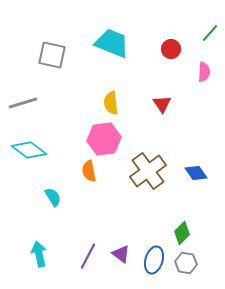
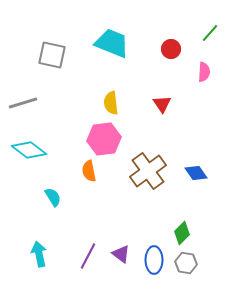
blue ellipse: rotated 16 degrees counterclockwise
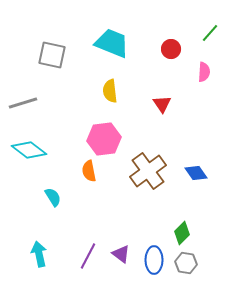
yellow semicircle: moved 1 px left, 12 px up
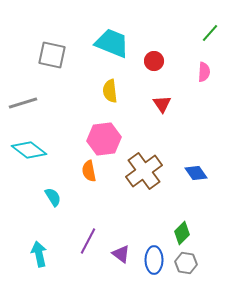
red circle: moved 17 px left, 12 px down
brown cross: moved 4 px left
purple line: moved 15 px up
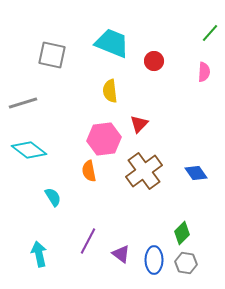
red triangle: moved 23 px left, 20 px down; rotated 18 degrees clockwise
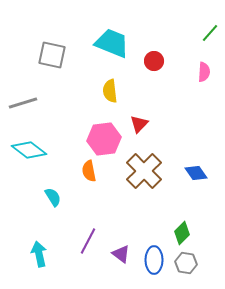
brown cross: rotated 9 degrees counterclockwise
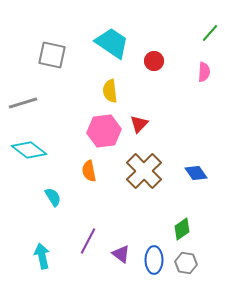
cyan trapezoid: rotated 12 degrees clockwise
pink hexagon: moved 8 px up
green diamond: moved 4 px up; rotated 10 degrees clockwise
cyan arrow: moved 3 px right, 2 px down
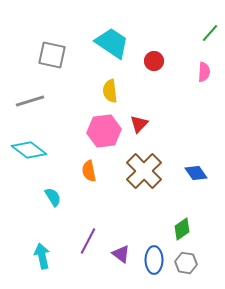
gray line: moved 7 px right, 2 px up
